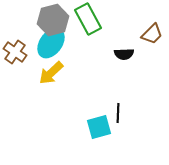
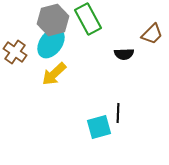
yellow arrow: moved 3 px right, 1 px down
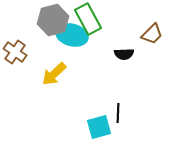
cyan ellipse: moved 21 px right, 8 px up; rotated 68 degrees clockwise
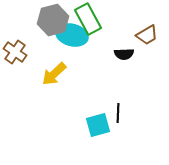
brown trapezoid: moved 5 px left, 1 px down; rotated 15 degrees clockwise
cyan square: moved 1 px left, 2 px up
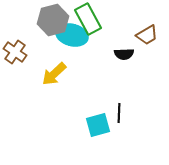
black line: moved 1 px right
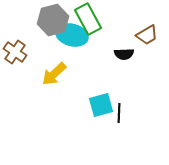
cyan square: moved 3 px right, 20 px up
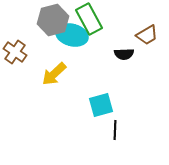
green rectangle: moved 1 px right
black line: moved 4 px left, 17 px down
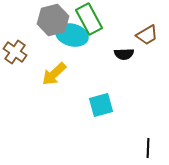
black line: moved 33 px right, 18 px down
